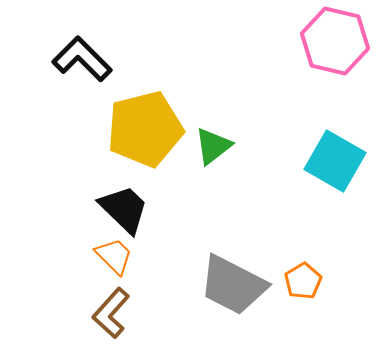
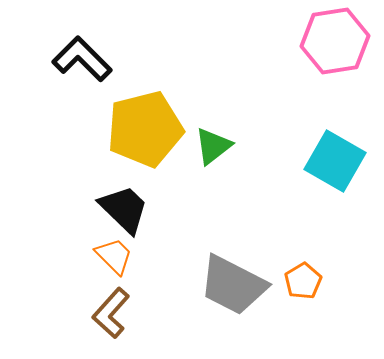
pink hexagon: rotated 22 degrees counterclockwise
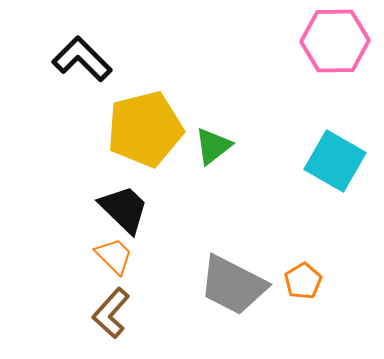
pink hexagon: rotated 8 degrees clockwise
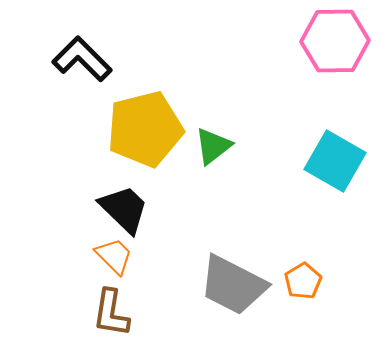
brown L-shape: rotated 33 degrees counterclockwise
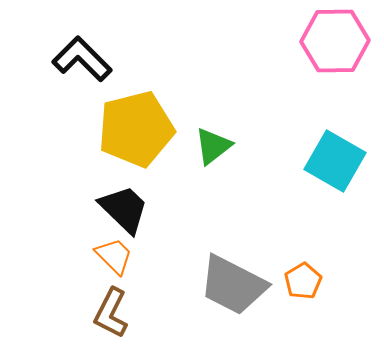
yellow pentagon: moved 9 px left
brown L-shape: rotated 18 degrees clockwise
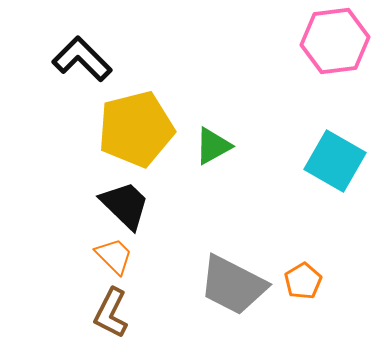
pink hexagon: rotated 6 degrees counterclockwise
green triangle: rotated 9 degrees clockwise
black trapezoid: moved 1 px right, 4 px up
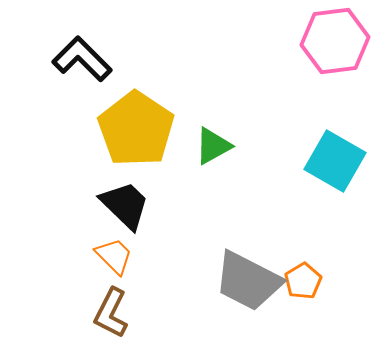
yellow pentagon: rotated 24 degrees counterclockwise
gray trapezoid: moved 15 px right, 4 px up
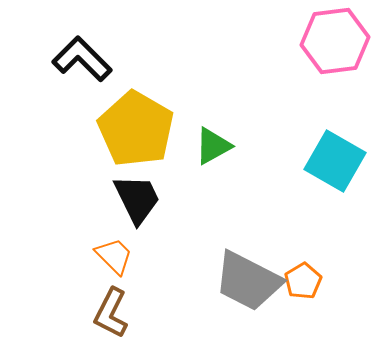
yellow pentagon: rotated 4 degrees counterclockwise
black trapezoid: moved 12 px right, 6 px up; rotated 20 degrees clockwise
